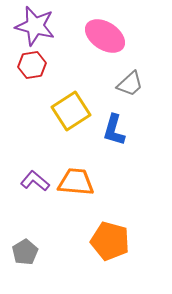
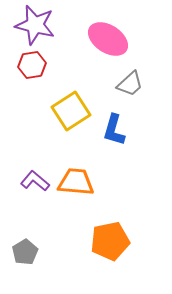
purple star: moved 1 px up
pink ellipse: moved 3 px right, 3 px down
orange pentagon: rotated 27 degrees counterclockwise
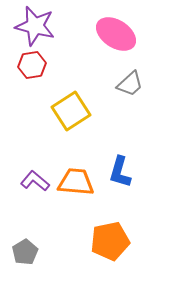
purple star: moved 1 px down
pink ellipse: moved 8 px right, 5 px up
blue L-shape: moved 6 px right, 42 px down
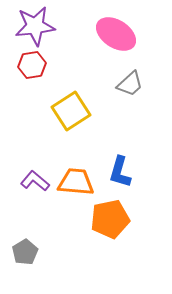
purple star: rotated 21 degrees counterclockwise
orange pentagon: moved 22 px up
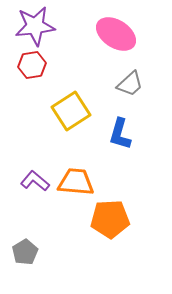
blue L-shape: moved 38 px up
orange pentagon: rotated 9 degrees clockwise
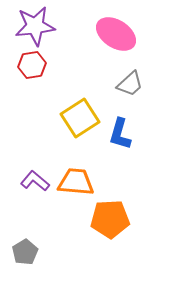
yellow square: moved 9 px right, 7 px down
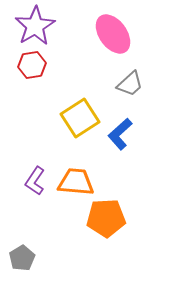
purple star: rotated 24 degrees counterclockwise
pink ellipse: moved 3 px left; rotated 21 degrees clockwise
blue L-shape: rotated 32 degrees clockwise
purple L-shape: rotated 96 degrees counterclockwise
orange pentagon: moved 4 px left, 1 px up
gray pentagon: moved 3 px left, 6 px down
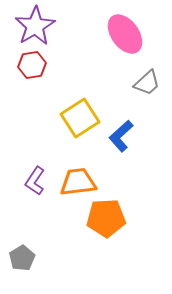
pink ellipse: moved 12 px right
gray trapezoid: moved 17 px right, 1 px up
blue L-shape: moved 1 px right, 2 px down
orange trapezoid: moved 2 px right; rotated 12 degrees counterclockwise
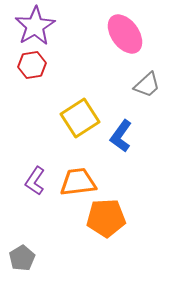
gray trapezoid: moved 2 px down
blue L-shape: rotated 12 degrees counterclockwise
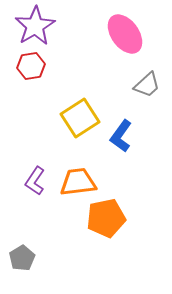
red hexagon: moved 1 px left, 1 px down
orange pentagon: rotated 9 degrees counterclockwise
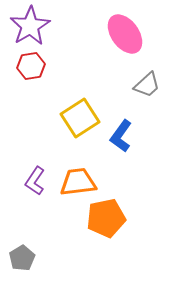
purple star: moved 5 px left
